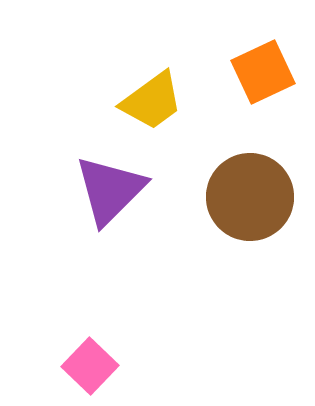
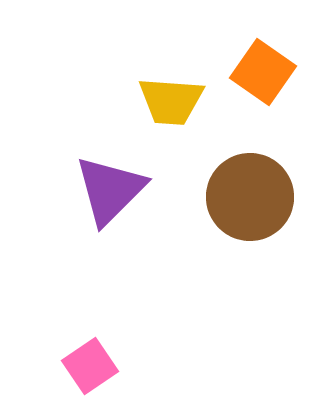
orange square: rotated 30 degrees counterclockwise
yellow trapezoid: moved 19 px right; rotated 40 degrees clockwise
pink square: rotated 12 degrees clockwise
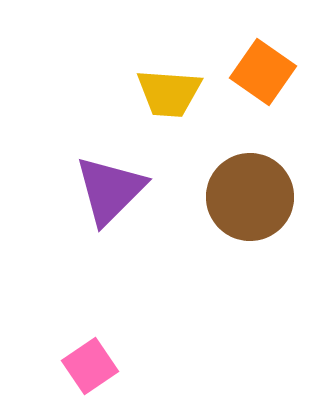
yellow trapezoid: moved 2 px left, 8 px up
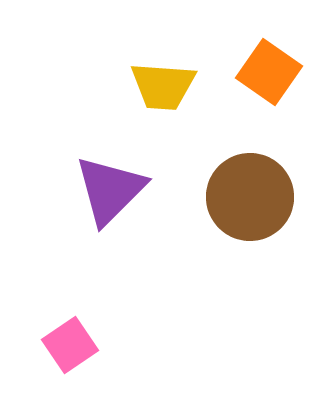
orange square: moved 6 px right
yellow trapezoid: moved 6 px left, 7 px up
pink square: moved 20 px left, 21 px up
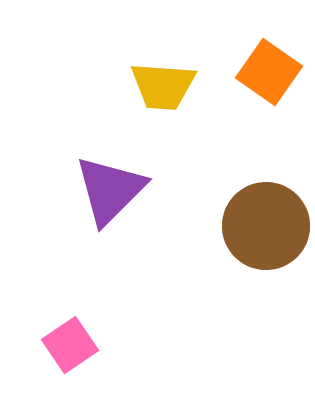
brown circle: moved 16 px right, 29 px down
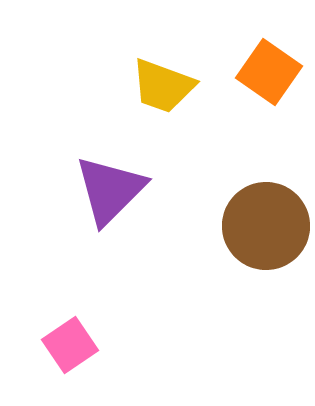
yellow trapezoid: rotated 16 degrees clockwise
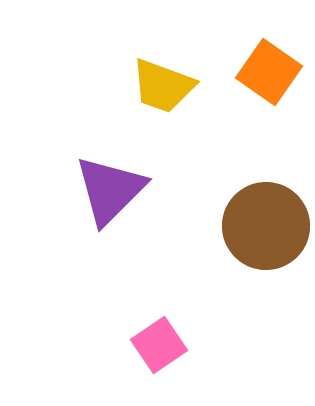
pink square: moved 89 px right
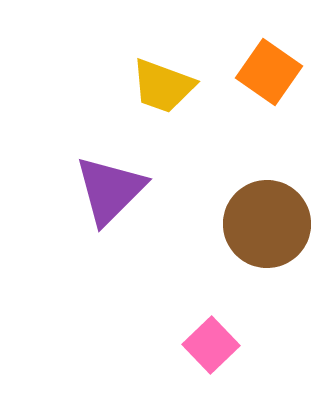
brown circle: moved 1 px right, 2 px up
pink square: moved 52 px right; rotated 10 degrees counterclockwise
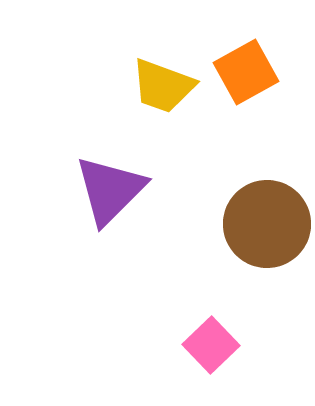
orange square: moved 23 px left; rotated 26 degrees clockwise
